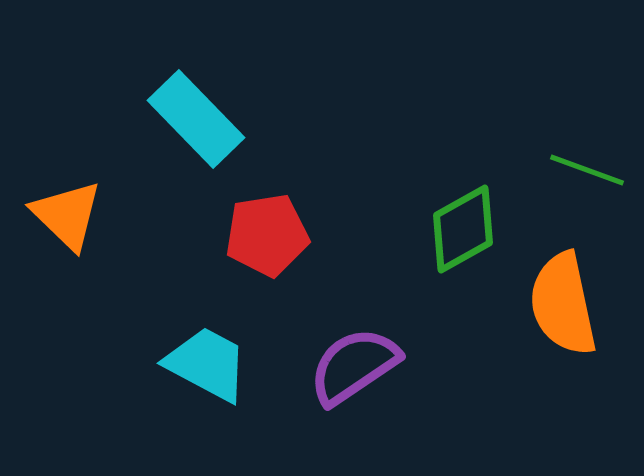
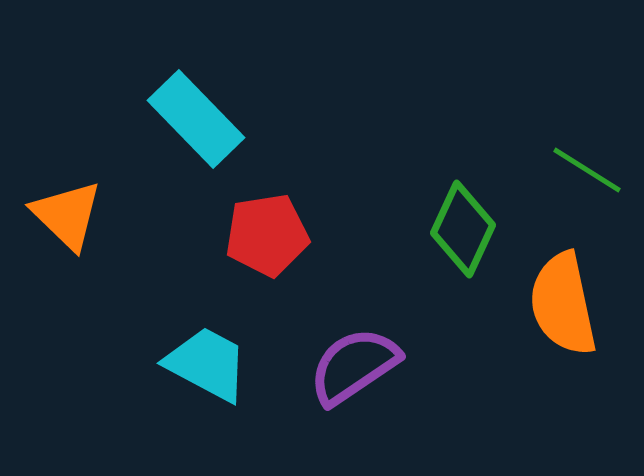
green line: rotated 12 degrees clockwise
green diamond: rotated 36 degrees counterclockwise
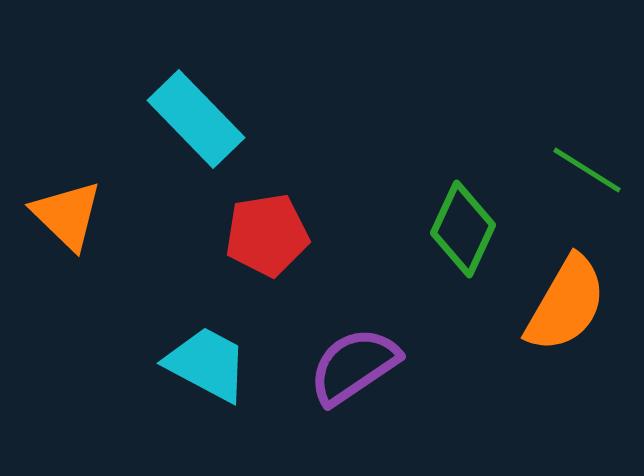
orange semicircle: moved 3 px right; rotated 138 degrees counterclockwise
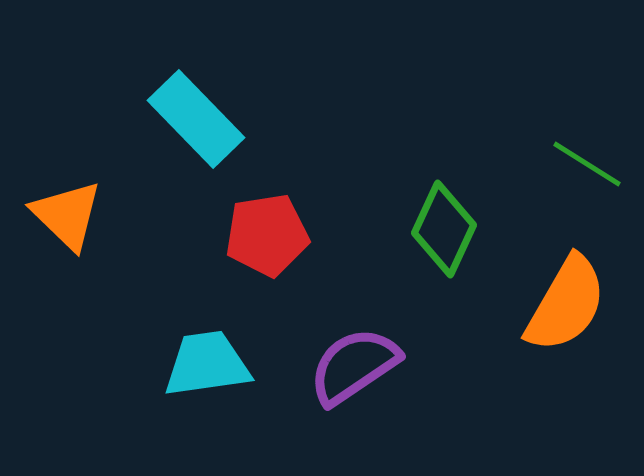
green line: moved 6 px up
green diamond: moved 19 px left
cyan trapezoid: rotated 36 degrees counterclockwise
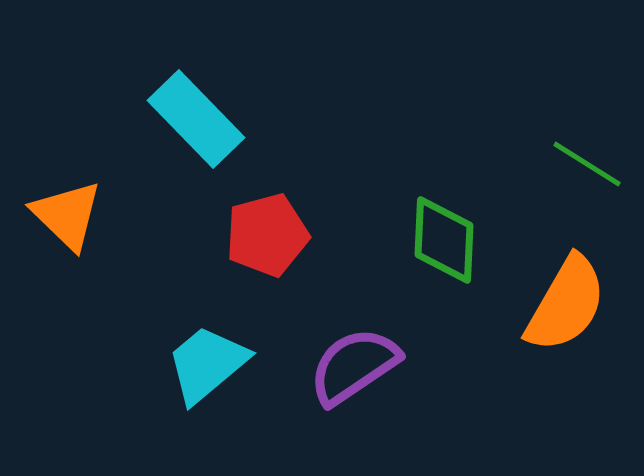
green diamond: moved 11 px down; rotated 22 degrees counterclockwise
red pentagon: rotated 6 degrees counterclockwise
cyan trapezoid: rotated 32 degrees counterclockwise
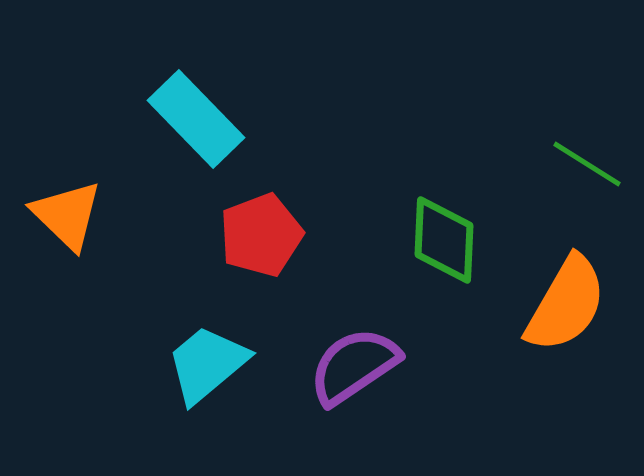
red pentagon: moved 6 px left; rotated 6 degrees counterclockwise
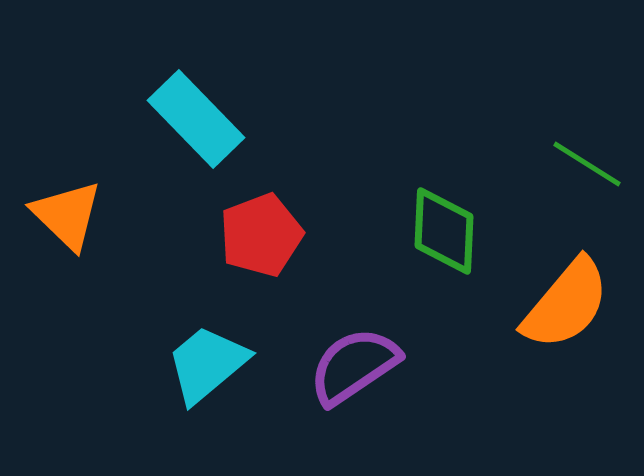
green diamond: moved 9 px up
orange semicircle: rotated 10 degrees clockwise
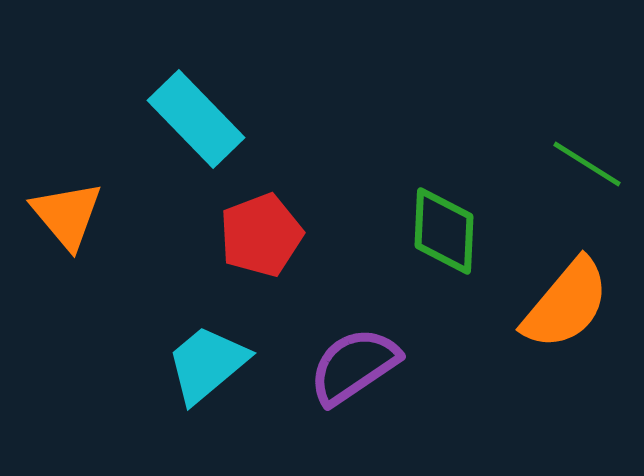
orange triangle: rotated 6 degrees clockwise
